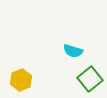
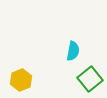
cyan semicircle: rotated 96 degrees counterclockwise
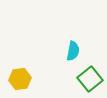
yellow hexagon: moved 1 px left, 1 px up; rotated 15 degrees clockwise
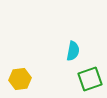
green square: rotated 20 degrees clockwise
